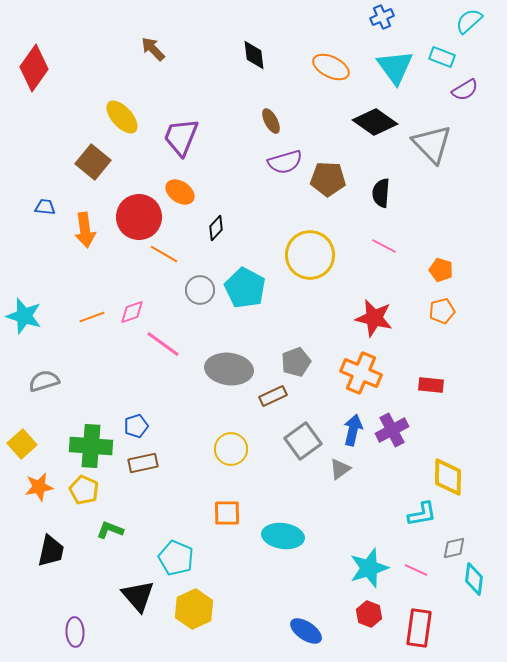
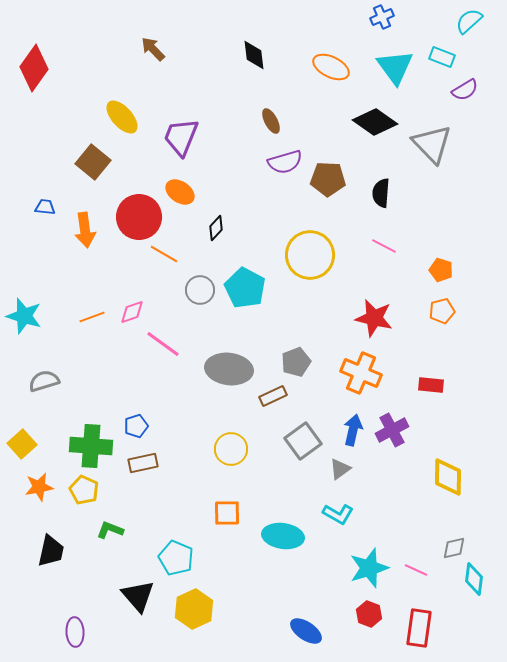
cyan L-shape at (422, 514): moved 84 px left; rotated 40 degrees clockwise
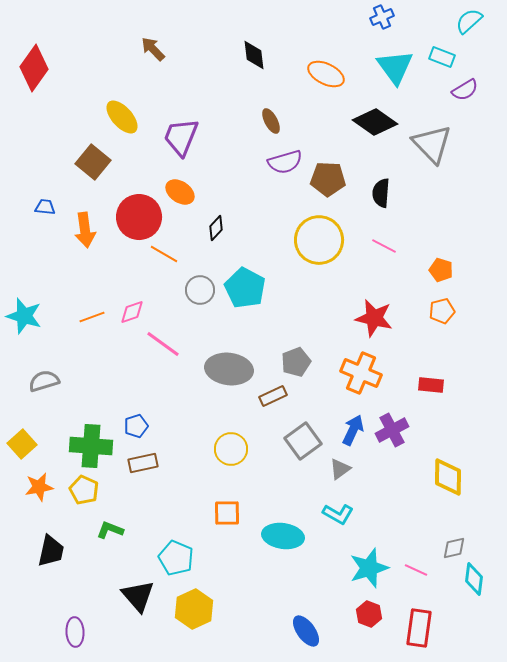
orange ellipse at (331, 67): moved 5 px left, 7 px down
yellow circle at (310, 255): moved 9 px right, 15 px up
blue arrow at (353, 430): rotated 12 degrees clockwise
blue ellipse at (306, 631): rotated 20 degrees clockwise
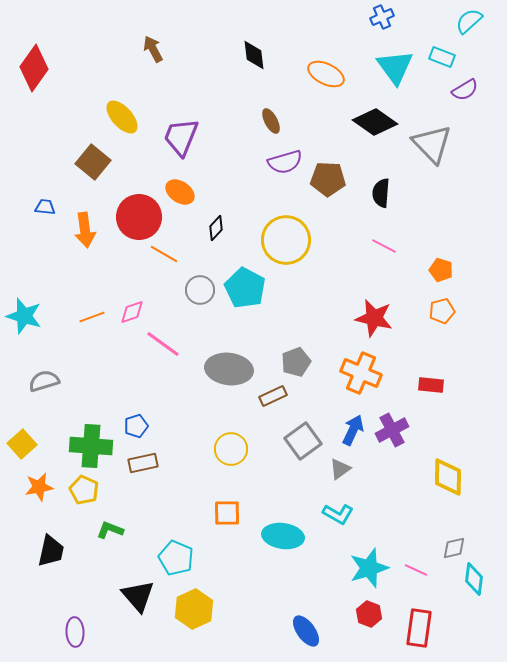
brown arrow at (153, 49): rotated 16 degrees clockwise
yellow circle at (319, 240): moved 33 px left
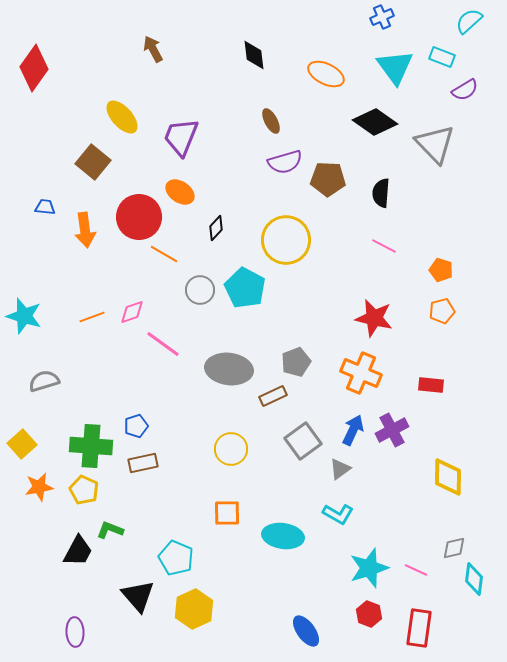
gray triangle at (432, 144): moved 3 px right
black trapezoid at (51, 551): moved 27 px right; rotated 16 degrees clockwise
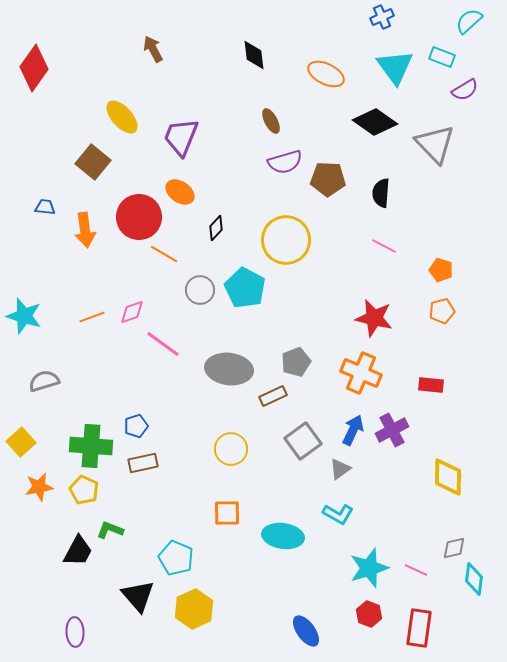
yellow square at (22, 444): moved 1 px left, 2 px up
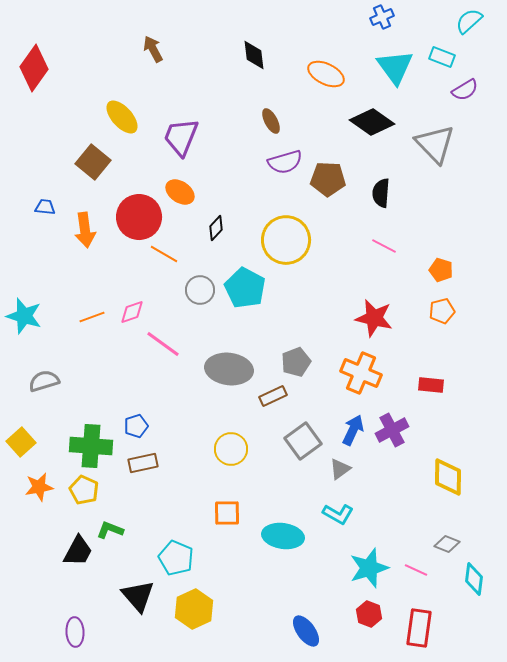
black diamond at (375, 122): moved 3 px left
gray diamond at (454, 548): moved 7 px left, 4 px up; rotated 35 degrees clockwise
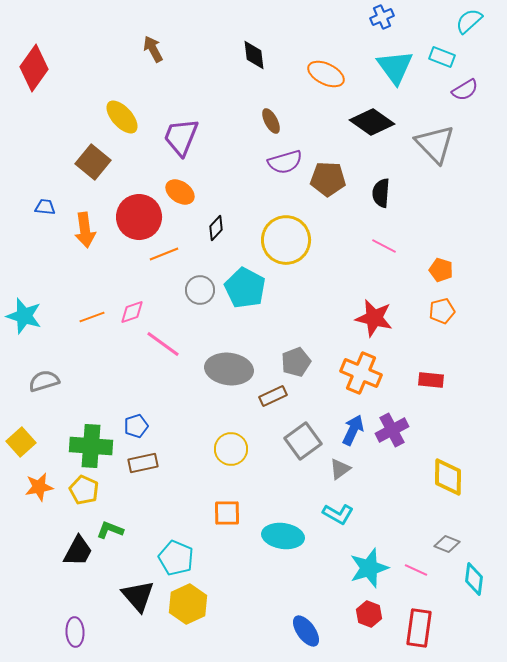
orange line at (164, 254): rotated 52 degrees counterclockwise
red rectangle at (431, 385): moved 5 px up
yellow hexagon at (194, 609): moved 6 px left, 5 px up
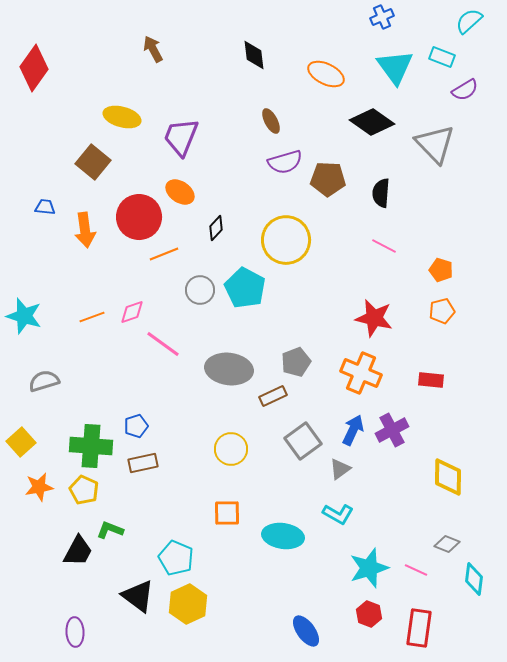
yellow ellipse at (122, 117): rotated 33 degrees counterclockwise
black triangle at (138, 596): rotated 12 degrees counterclockwise
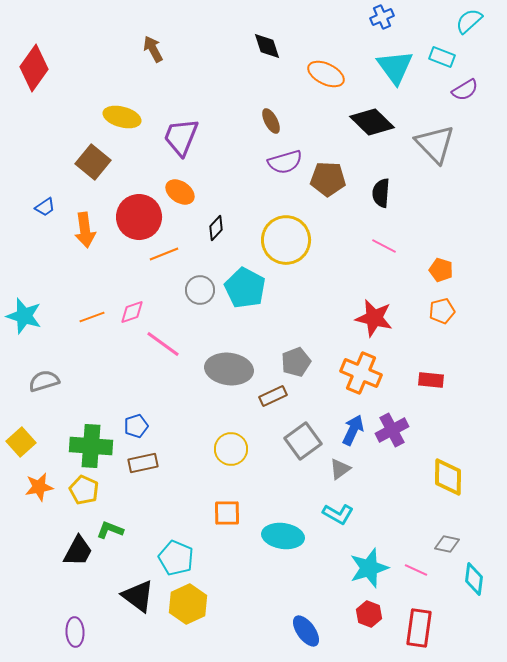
black diamond at (254, 55): moved 13 px right, 9 px up; rotated 12 degrees counterclockwise
black diamond at (372, 122): rotated 9 degrees clockwise
blue trapezoid at (45, 207): rotated 140 degrees clockwise
gray diamond at (447, 544): rotated 10 degrees counterclockwise
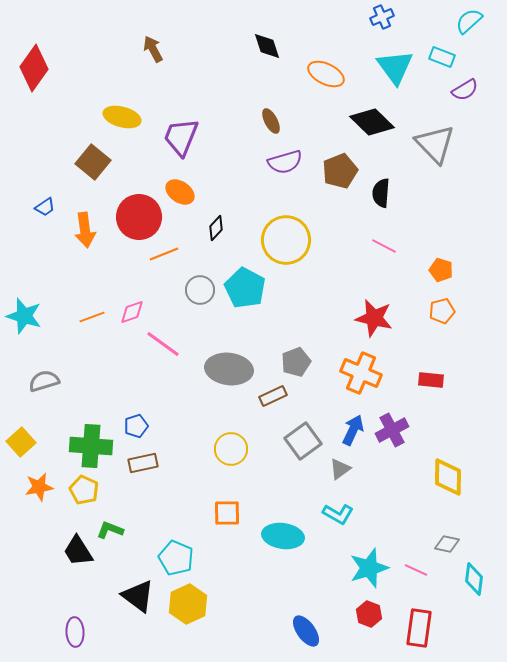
brown pentagon at (328, 179): moved 12 px right, 8 px up; rotated 24 degrees counterclockwise
black trapezoid at (78, 551): rotated 120 degrees clockwise
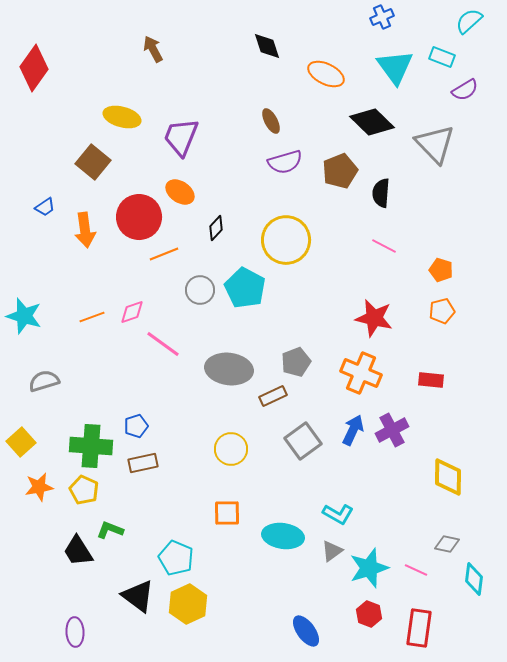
gray triangle at (340, 469): moved 8 px left, 82 px down
